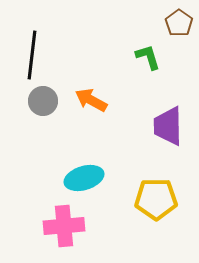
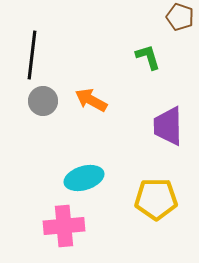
brown pentagon: moved 1 px right, 6 px up; rotated 16 degrees counterclockwise
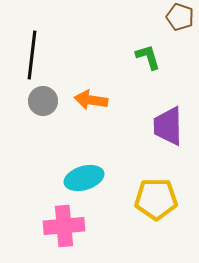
orange arrow: rotated 20 degrees counterclockwise
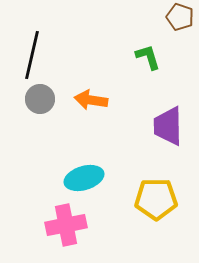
black line: rotated 6 degrees clockwise
gray circle: moved 3 px left, 2 px up
pink cross: moved 2 px right, 1 px up; rotated 6 degrees counterclockwise
